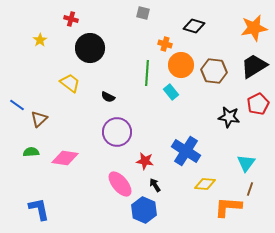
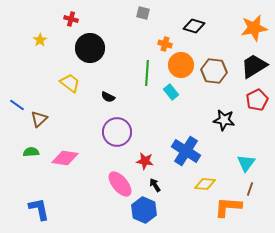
red pentagon: moved 1 px left, 4 px up
black star: moved 5 px left, 3 px down
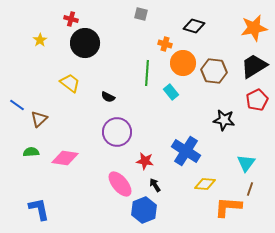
gray square: moved 2 px left, 1 px down
black circle: moved 5 px left, 5 px up
orange circle: moved 2 px right, 2 px up
blue hexagon: rotated 15 degrees clockwise
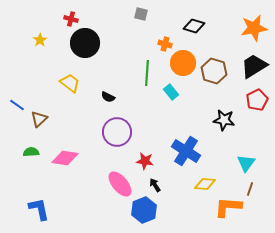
brown hexagon: rotated 10 degrees clockwise
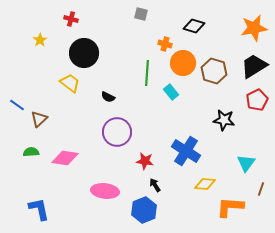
black circle: moved 1 px left, 10 px down
pink ellipse: moved 15 px left, 7 px down; rotated 44 degrees counterclockwise
brown line: moved 11 px right
orange L-shape: moved 2 px right
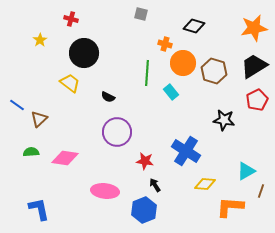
cyan triangle: moved 8 px down; rotated 24 degrees clockwise
brown line: moved 2 px down
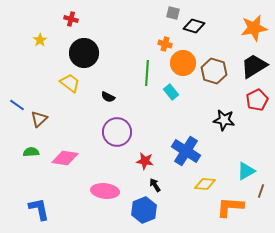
gray square: moved 32 px right, 1 px up
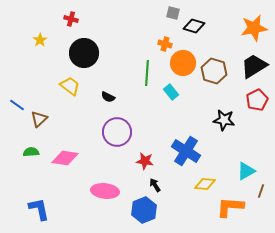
yellow trapezoid: moved 3 px down
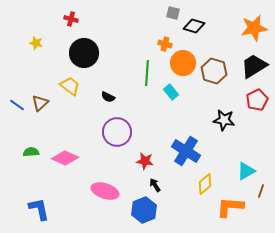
yellow star: moved 4 px left, 3 px down; rotated 24 degrees counterclockwise
brown triangle: moved 1 px right, 16 px up
pink diamond: rotated 16 degrees clockwise
yellow diamond: rotated 45 degrees counterclockwise
pink ellipse: rotated 12 degrees clockwise
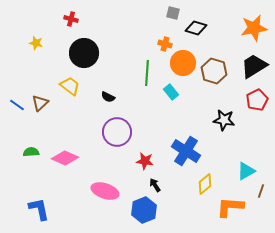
black diamond: moved 2 px right, 2 px down
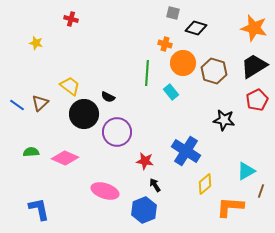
orange star: rotated 24 degrees clockwise
black circle: moved 61 px down
